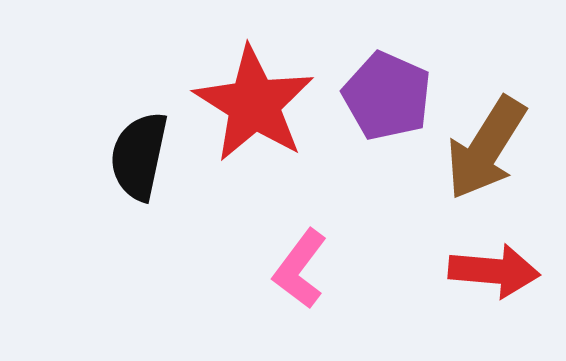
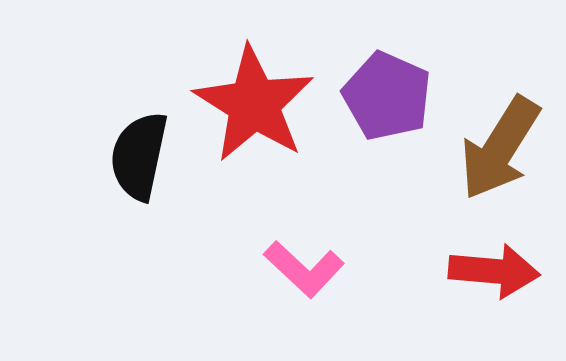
brown arrow: moved 14 px right
pink L-shape: moved 4 px right; rotated 84 degrees counterclockwise
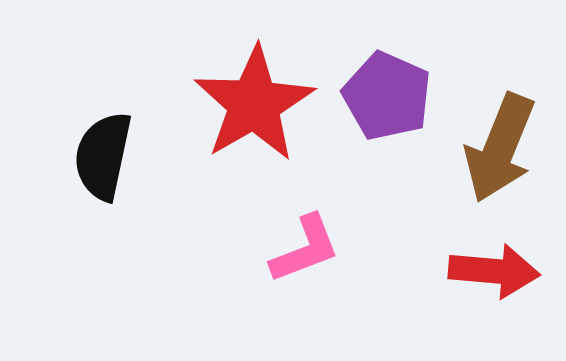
red star: rotated 10 degrees clockwise
brown arrow: rotated 10 degrees counterclockwise
black semicircle: moved 36 px left
pink L-shape: moved 1 px right, 20 px up; rotated 64 degrees counterclockwise
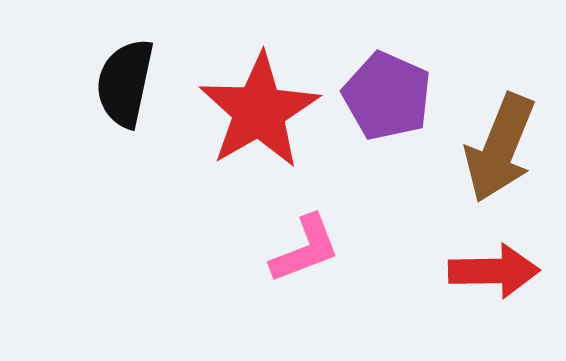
red star: moved 5 px right, 7 px down
black semicircle: moved 22 px right, 73 px up
red arrow: rotated 6 degrees counterclockwise
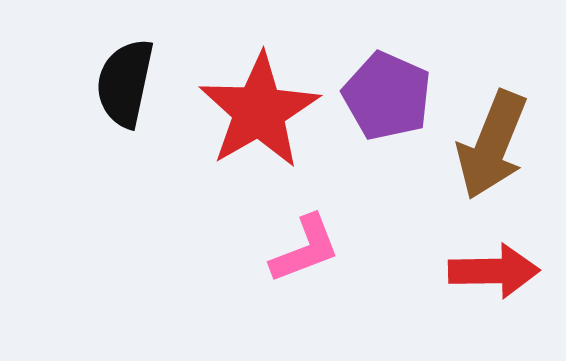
brown arrow: moved 8 px left, 3 px up
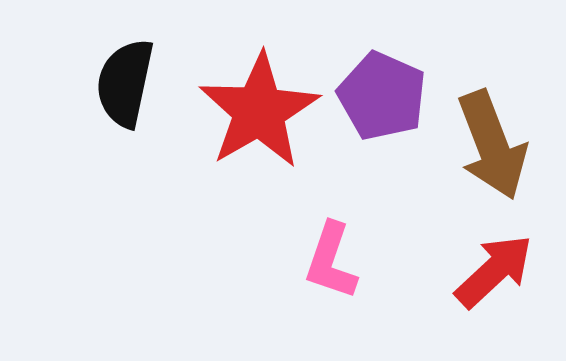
purple pentagon: moved 5 px left
brown arrow: rotated 43 degrees counterclockwise
pink L-shape: moved 26 px right, 12 px down; rotated 130 degrees clockwise
red arrow: rotated 42 degrees counterclockwise
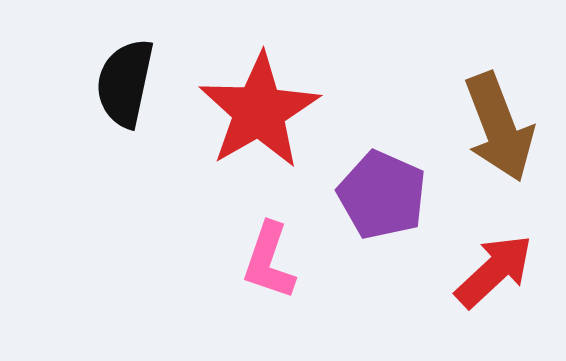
purple pentagon: moved 99 px down
brown arrow: moved 7 px right, 18 px up
pink L-shape: moved 62 px left
